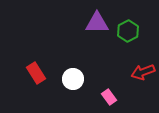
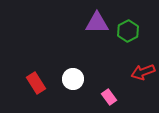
red rectangle: moved 10 px down
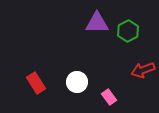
red arrow: moved 2 px up
white circle: moved 4 px right, 3 px down
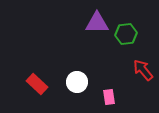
green hexagon: moved 2 px left, 3 px down; rotated 20 degrees clockwise
red arrow: rotated 70 degrees clockwise
red rectangle: moved 1 px right, 1 px down; rotated 15 degrees counterclockwise
pink rectangle: rotated 28 degrees clockwise
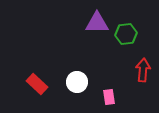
red arrow: rotated 45 degrees clockwise
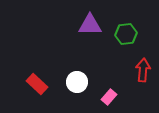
purple triangle: moved 7 px left, 2 px down
pink rectangle: rotated 49 degrees clockwise
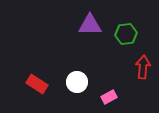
red arrow: moved 3 px up
red rectangle: rotated 10 degrees counterclockwise
pink rectangle: rotated 21 degrees clockwise
